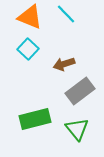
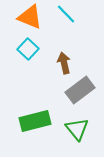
brown arrow: moved 1 px up; rotated 95 degrees clockwise
gray rectangle: moved 1 px up
green rectangle: moved 2 px down
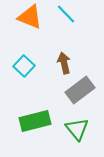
cyan square: moved 4 px left, 17 px down
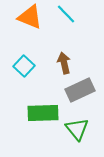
gray rectangle: rotated 12 degrees clockwise
green rectangle: moved 8 px right, 8 px up; rotated 12 degrees clockwise
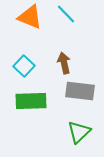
gray rectangle: moved 1 px down; rotated 32 degrees clockwise
green rectangle: moved 12 px left, 12 px up
green triangle: moved 2 px right, 3 px down; rotated 25 degrees clockwise
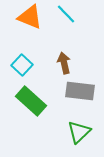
cyan square: moved 2 px left, 1 px up
green rectangle: rotated 44 degrees clockwise
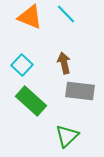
green triangle: moved 12 px left, 4 px down
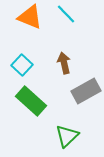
gray rectangle: moved 6 px right; rotated 36 degrees counterclockwise
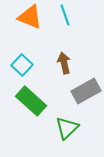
cyan line: moved 1 px left, 1 px down; rotated 25 degrees clockwise
green triangle: moved 8 px up
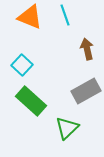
brown arrow: moved 23 px right, 14 px up
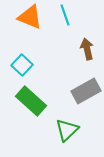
green triangle: moved 2 px down
